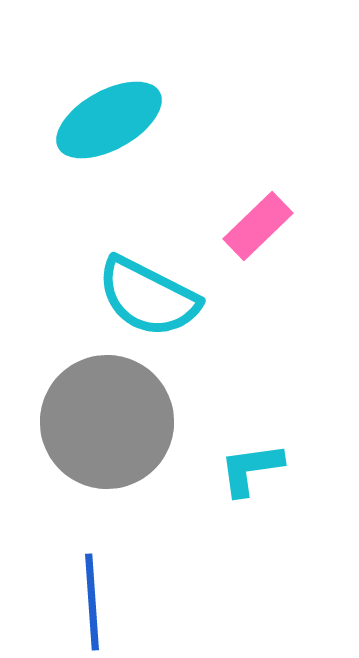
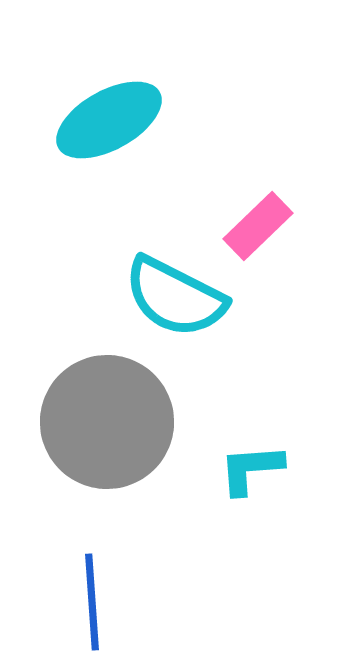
cyan semicircle: moved 27 px right
cyan L-shape: rotated 4 degrees clockwise
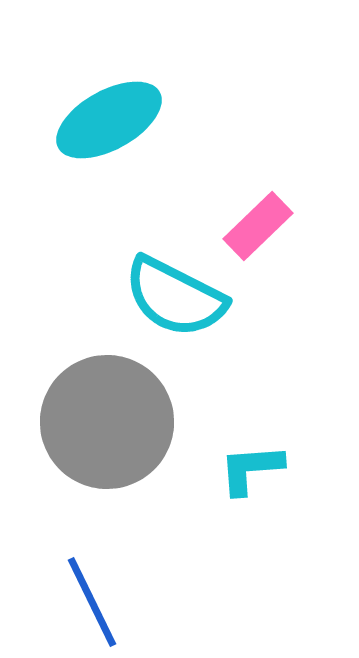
blue line: rotated 22 degrees counterclockwise
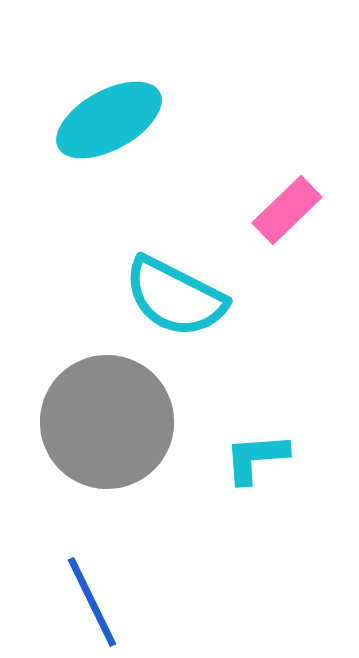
pink rectangle: moved 29 px right, 16 px up
cyan L-shape: moved 5 px right, 11 px up
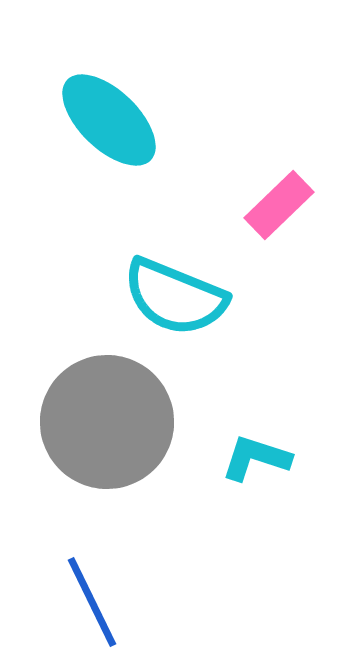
cyan ellipse: rotated 73 degrees clockwise
pink rectangle: moved 8 px left, 5 px up
cyan semicircle: rotated 5 degrees counterclockwise
cyan L-shape: rotated 22 degrees clockwise
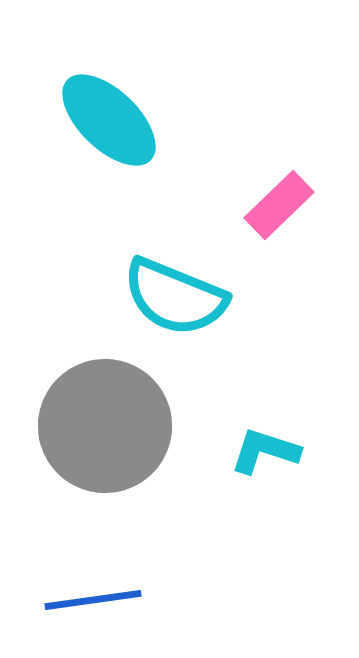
gray circle: moved 2 px left, 4 px down
cyan L-shape: moved 9 px right, 7 px up
blue line: moved 1 px right, 2 px up; rotated 72 degrees counterclockwise
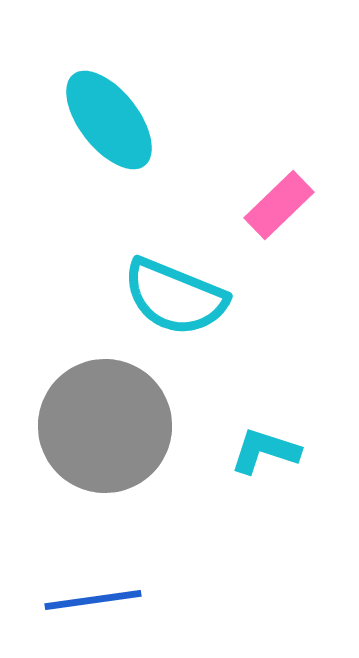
cyan ellipse: rotated 8 degrees clockwise
